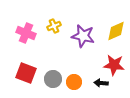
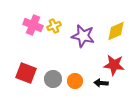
pink cross: moved 7 px right, 8 px up
orange circle: moved 1 px right, 1 px up
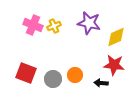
yellow diamond: moved 6 px down
purple star: moved 6 px right, 13 px up
orange circle: moved 6 px up
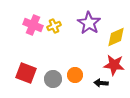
purple star: rotated 20 degrees clockwise
